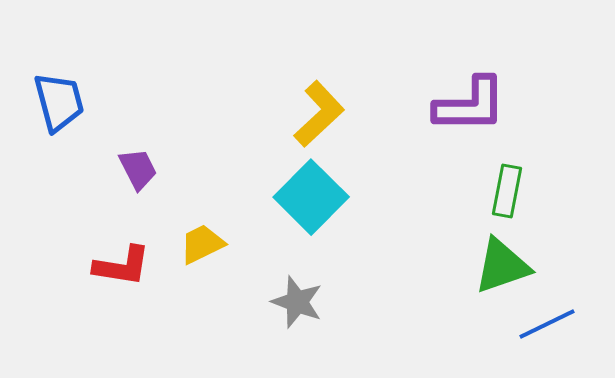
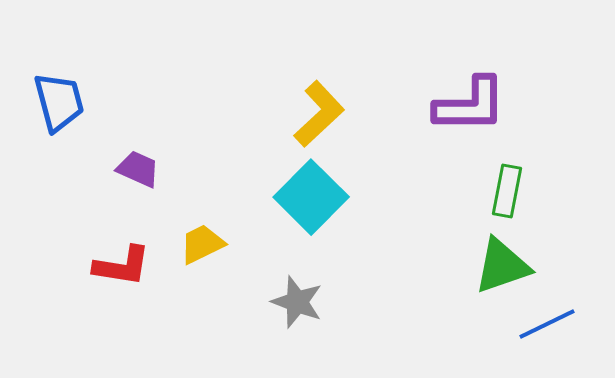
purple trapezoid: rotated 39 degrees counterclockwise
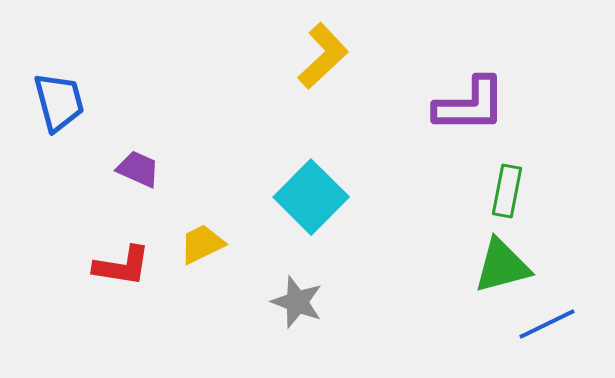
yellow L-shape: moved 4 px right, 58 px up
green triangle: rotated 4 degrees clockwise
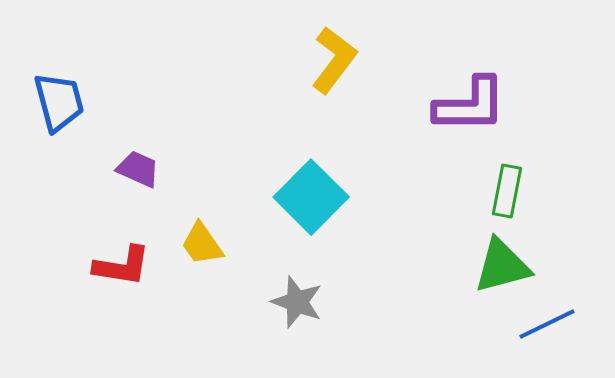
yellow L-shape: moved 11 px right, 4 px down; rotated 10 degrees counterclockwise
yellow trapezoid: rotated 99 degrees counterclockwise
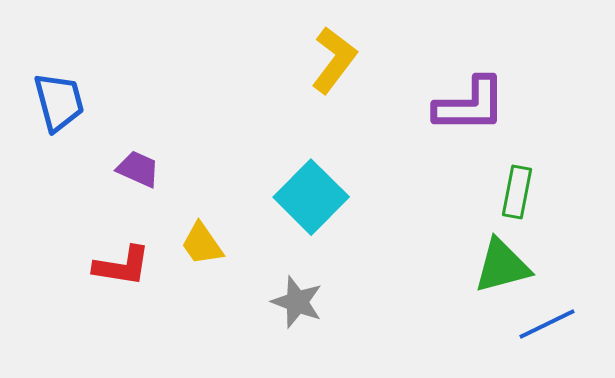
green rectangle: moved 10 px right, 1 px down
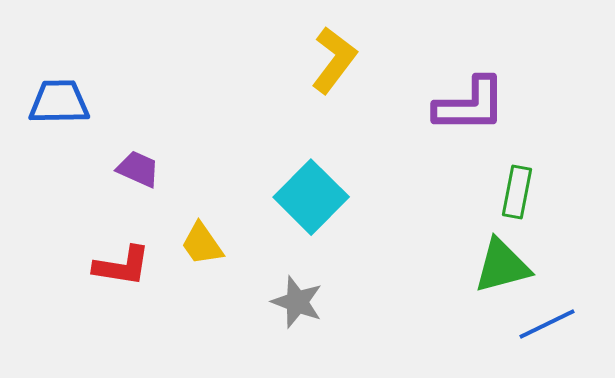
blue trapezoid: rotated 76 degrees counterclockwise
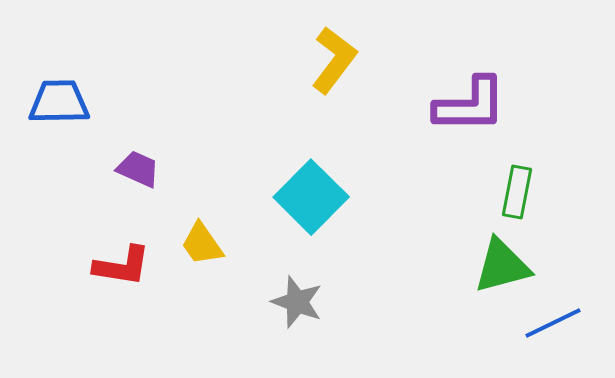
blue line: moved 6 px right, 1 px up
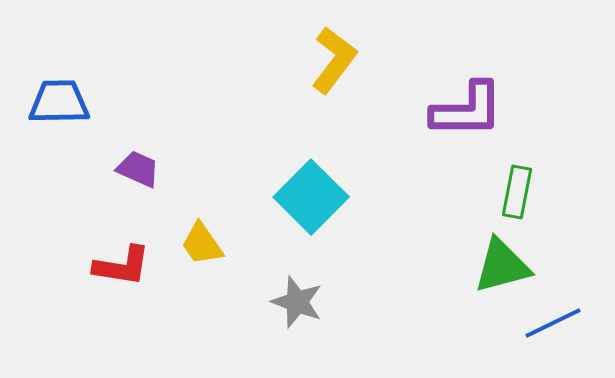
purple L-shape: moved 3 px left, 5 px down
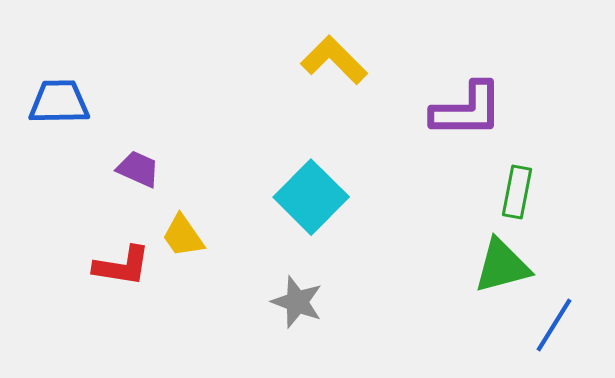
yellow L-shape: rotated 82 degrees counterclockwise
yellow trapezoid: moved 19 px left, 8 px up
blue line: moved 1 px right, 2 px down; rotated 32 degrees counterclockwise
